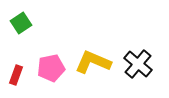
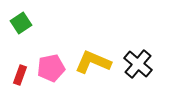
red rectangle: moved 4 px right
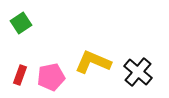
black cross: moved 8 px down
pink pentagon: moved 9 px down
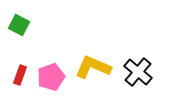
green square: moved 2 px left, 2 px down; rotated 30 degrees counterclockwise
yellow L-shape: moved 5 px down
pink pentagon: rotated 8 degrees counterclockwise
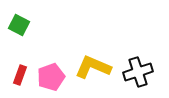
black cross: rotated 32 degrees clockwise
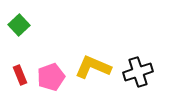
green square: rotated 20 degrees clockwise
red rectangle: rotated 42 degrees counterclockwise
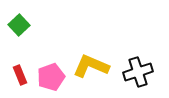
yellow L-shape: moved 2 px left, 1 px up
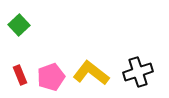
yellow L-shape: moved 7 px down; rotated 15 degrees clockwise
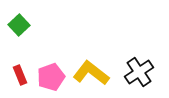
black cross: moved 1 px right; rotated 16 degrees counterclockwise
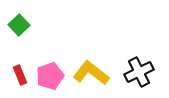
black cross: rotated 8 degrees clockwise
pink pentagon: moved 1 px left, 1 px up
